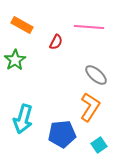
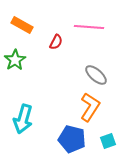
blue pentagon: moved 10 px right, 5 px down; rotated 20 degrees clockwise
cyan square: moved 9 px right, 4 px up; rotated 14 degrees clockwise
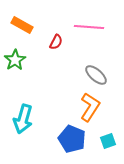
blue pentagon: rotated 8 degrees clockwise
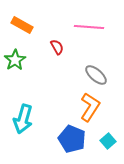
red semicircle: moved 1 px right, 5 px down; rotated 56 degrees counterclockwise
cyan square: rotated 21 degrees counterclockwise
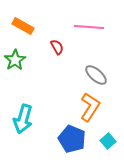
orange rectangle: moved 1 px right, 1 px down
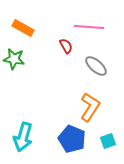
orange rectangle: moved 2 px down
red semicircle: moved 9 px right, 1 px up
green star: moved 1 px left, 1 px up; rotated 30 degrees counterclockwise
gray ellipse: moved 9 px up
cyan arrow: moved 18 px down
cyan square: rotated 21 degrees clockwise
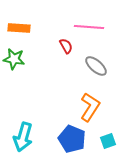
orange rectangle: moved 4 px left; rotated 25 degrees counterclockwise
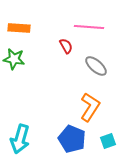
cyan arrow: moved 3 px left, 2 px down
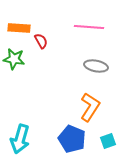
red semicircle: moved 25 px left, 5 px up
gray ellipse: rotated 30 degrees counterclockwise
